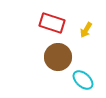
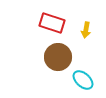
yellow arrow: rotated 21 degrees counterclockwise
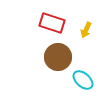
yellow arrow: rotated 14 degrees clockwise
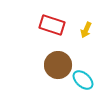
red rectangle: moved 2 px down
brown circle: moved 8 px down
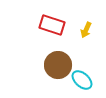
cyan ellipse: moved 1 px left
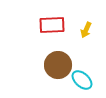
red rectangle: rotated 20 degrees counterclockwise
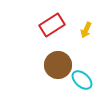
red rectangle: rotated 30 degrees counterclockwise
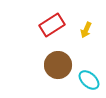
cyan ellipse: moved 7 px right
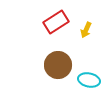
red rectangle: moved 4 px right, 3 px up
cyan ellipse: rotated 30 degrees counterclockwise
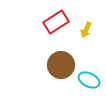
brown circle: moved 3 px right
cyan ellipse: rotated 15 degrees clockwise
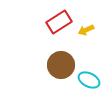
red rectangle: moved 3 px right
yellow arrow: rotated 42 degrees clockwise
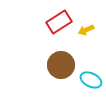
cyan ellipse: moved 2 px right
